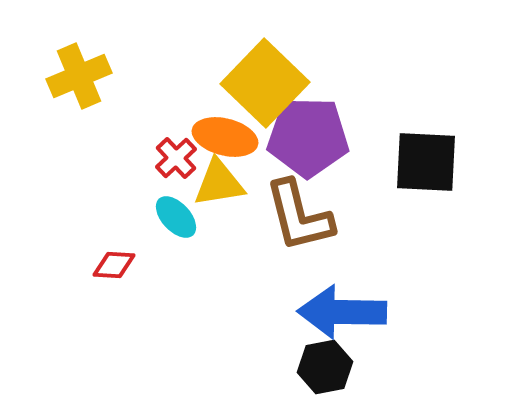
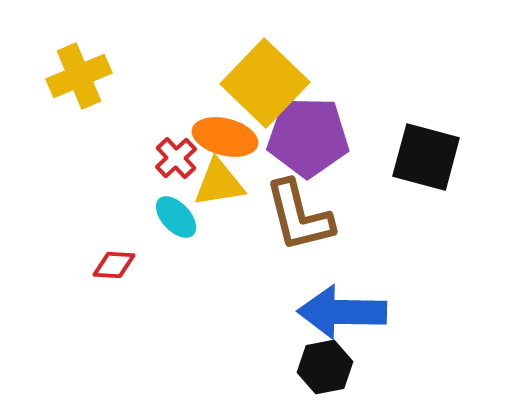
black square: moved 5 px up; rotated 12 degrees clockwise
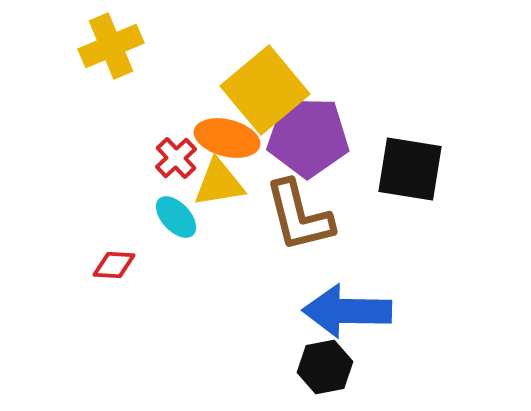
yellow cross: moved 32 px right, 30 px up
yellow square: moved 7 px down; rotated 6 degrees clockwise
orange ellipse: moved 2 px right, 1 px down
black square: moved 16 px left, 12 px down; rotated 6 degrees counterclockwise
blue arrow: moved 5 px right, 1 px up
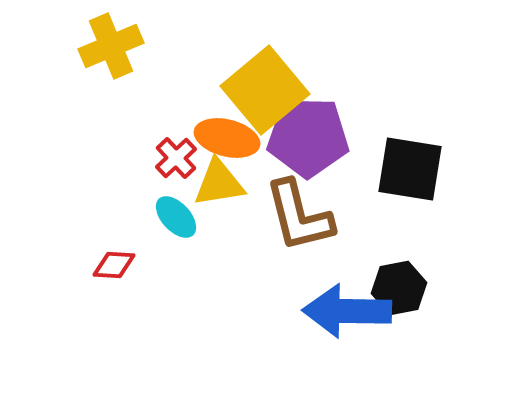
black hexagon: moved 74 px right, 79 px up
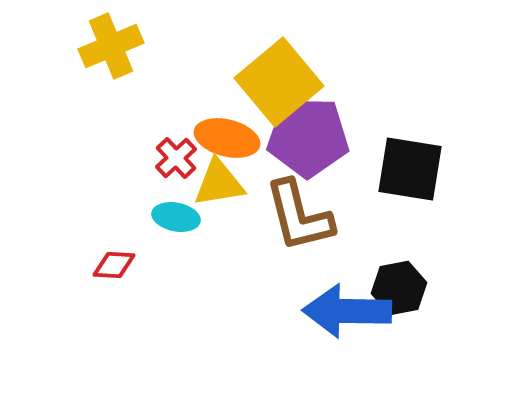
yellow square: moved 14 px right, 8 px up
cyan ellipse: rotated 36 degrees counterclockwise
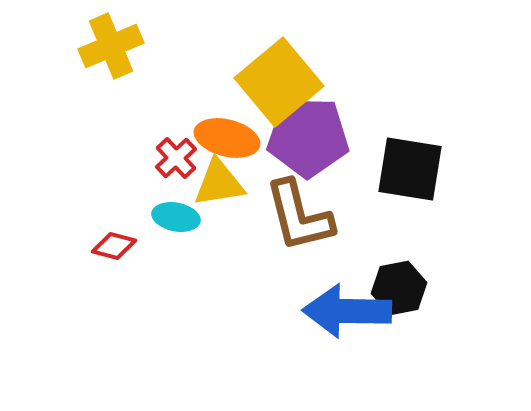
red diamond: moved 19 px up; rotated 12 degrees clockwise
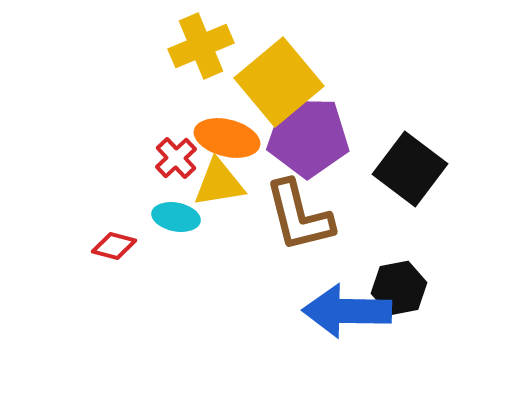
yellow cross: moved 90 px right
black square: rotated 28 degrees clockwise
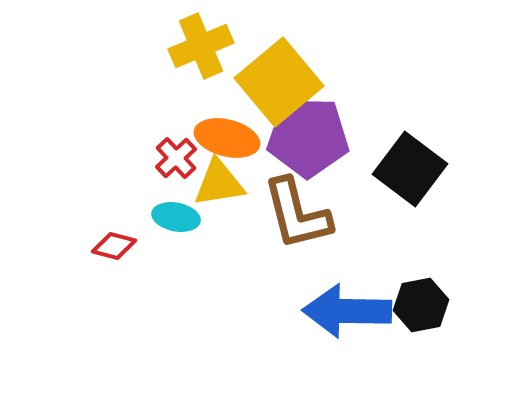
brown L-shape: moved 2 px left, 2 px up
black hexagon: moved 22 px right, 17 px down
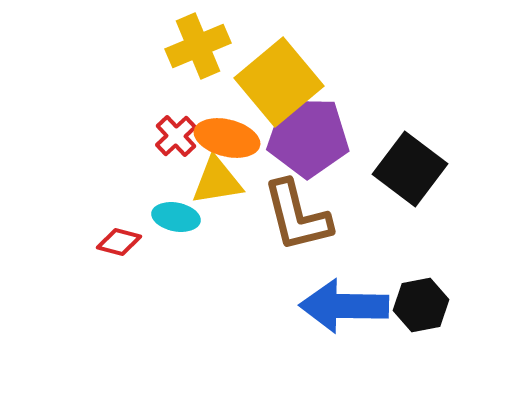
yellow cross: moved 3 px left
red cross: moved 22 px up
yellow triangle: moved 2 px left, 2 px up
brown L-shape: moved 2 px down
red diamond: moved 5 px right, 4 px up
blue arrow: moved 3 px left, 5 px up
